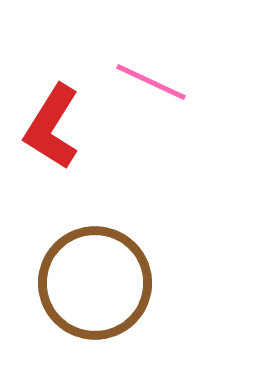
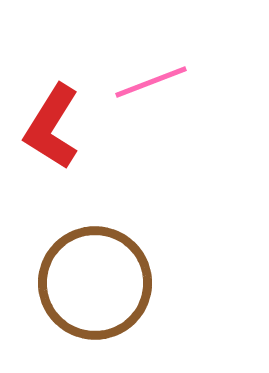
pink line: rotated 46 degrees counterclockwise
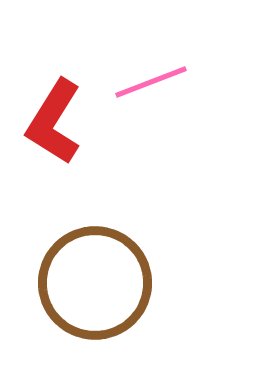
red L-shape: moved 2 px right, 5 px up
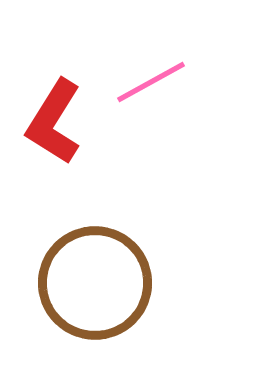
pink line: rotated 8 degrees counterclockwise
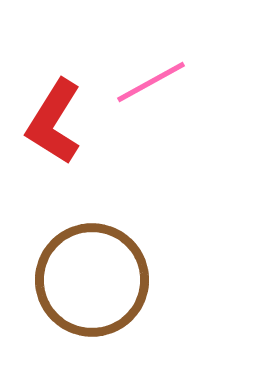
brown circle: moved 3 px left, 3 px up
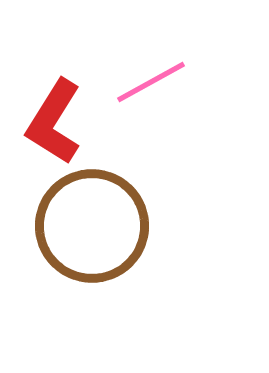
brown circle: moved 54 px up
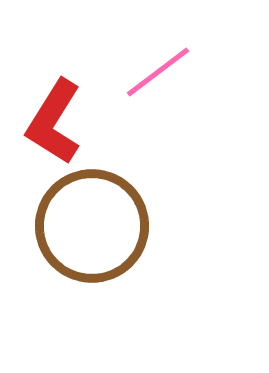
pink line: moved 7 px right, 10 px up; rotated 8 degrees counterclockwise
